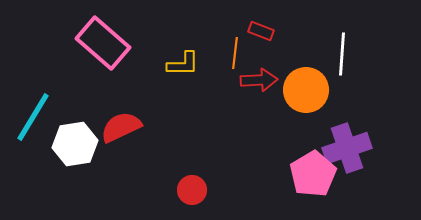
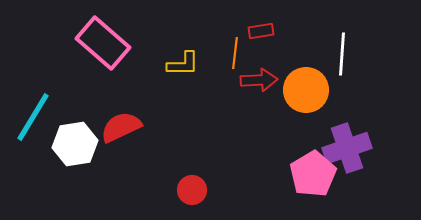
red rectangle: rotated 30 degrees counterclockwise
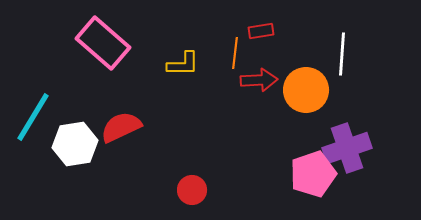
pink pentagon: rotated 12 degrees clockwise
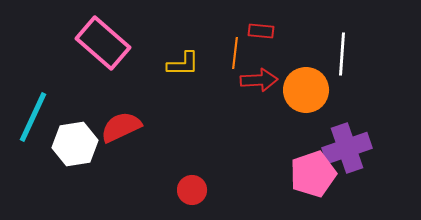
red rectangle: rotated 15 degrees clockwise
cyan line: rotated 6 degrees counterclockwise
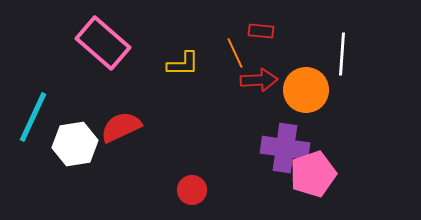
orange line: rotated 32 degrees counterclockwise
purple cross: moved 62 px left; rotated 27 degrees clockwise
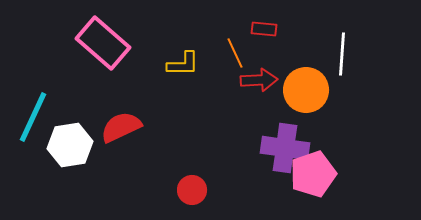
red rectangle: moved 3 px right, 2 px up
white hexagon: moved 5 px left, 1 px down
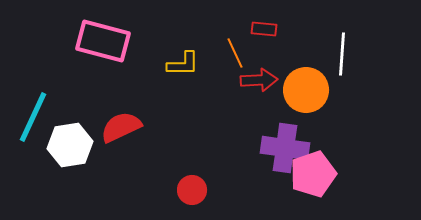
pink rectangle: moved 2 px up; rotated 26 degrees counterclockwise
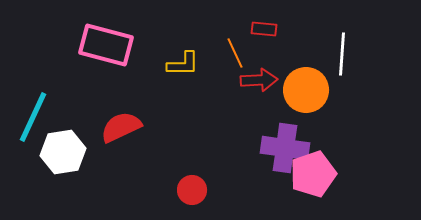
pink rectangle: moved 3 px right, 4 px down
white hexagon: moved 7 px left, 7 px down
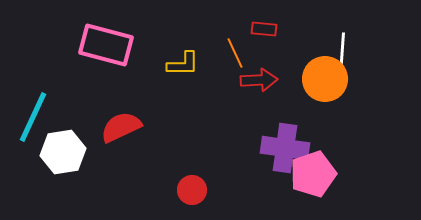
orange circle: moved 19 px right, 11 px up
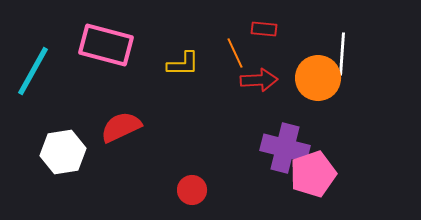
orange circle: moved 7 px left, 1 px up
cyan line: moved 46 px up; rotated 4 degrees clockwise
purple cross: rotated 6 degrees clockwise
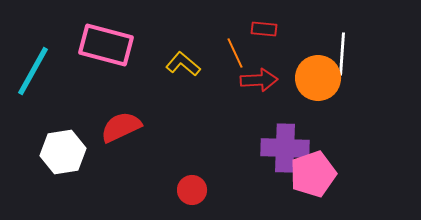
yellow L-shape: rotated 140 degrees counterclockwise
purple cross: rotated 12 degrees counterclockwise
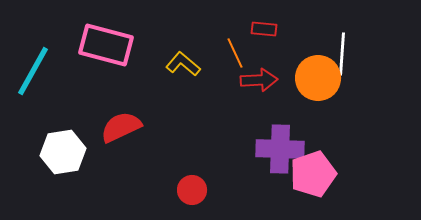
purple cross: moved 5 px left, 1 px down
